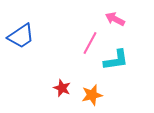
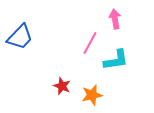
pink arrow: rotated 54 degrees clockwise
blue trapezoid: moved 1 px left, 1 px down; rotated 12 degrees counterclockwise
red star: moved 2 px up
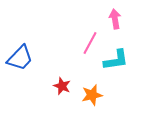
blue trapezoid: moved 21 px down
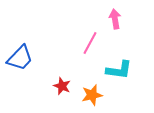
cyan L-shape: moved 3 px right, 10 px down; rotated 16 degrees clockwise
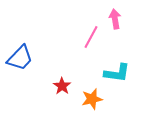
pink line: moved 1 px right, 6 px up
cyan L-shape: moved 2 px left, 3 px down
red star: rotated 12 degrees clockwise
orange star: moved 4 px down
